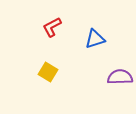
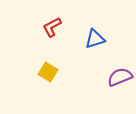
purple semicircle: rotated 20 degrees counterclockwise
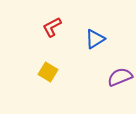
blue triangle: rotated 15 degrees counterclockwise
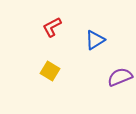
blue triangle: moved 1 px down
yellow square: moved 2 px right, 1 px up
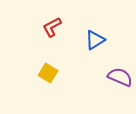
yellow square: moved 2 px left, 2 px down
purple semicircle: rotated 45 degrees clockwise
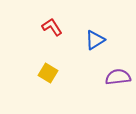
red L-shape: rotated 85 degrees clockwise
purple semicircle: moved 2 px left; rotated 30 degrees counterclockwise
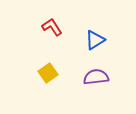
yellow square: rotated 24 degrees clockwise
purple semicircle: moved 22 px left
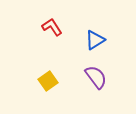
yellow square: moved 8 px down
purple semicircle: rotated 60 degrees clockwise
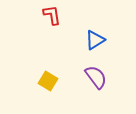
red L-shape: moved 12 px up; rotated 25 degrees clockwise
yellow square: rotated 24 degrees counterclockwise
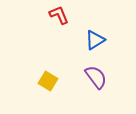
red L-shape: moved 7 px right; rotated 15 degrees counterclockwise
